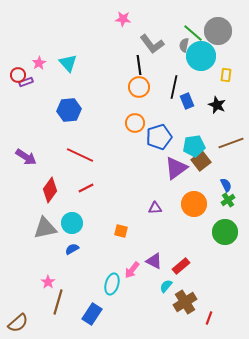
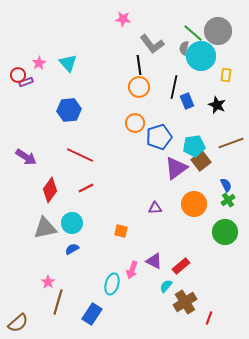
gray semicircle at (184, 45): moved 3 px down
pink arrow at (132, 270): rotated 18 degrees counterclockwise
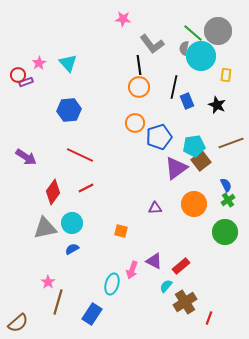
red diamond at (50, 190): moved 3 px right, 2 px down
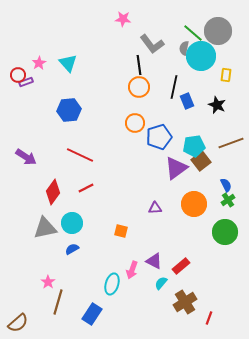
cyan semicircle at (166, 286): moved 5 px left, 3 px up
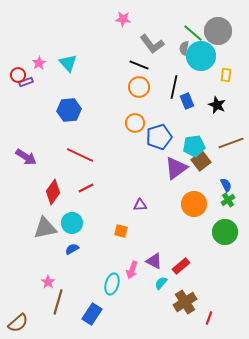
black line at (139, 65): rotated 60 degrees counterclockwise
purple triangle at (155, 208): moved 15 px left, 3 px up
